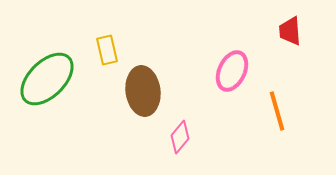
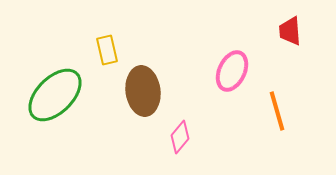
green ellipse: moved 8 px right, 16 px down
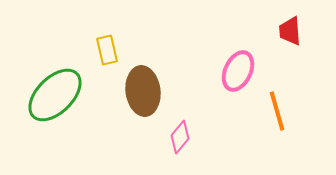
pink ellipse: moved 6 px right
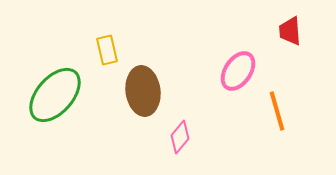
pink ellipse: rotated 9 degrees clockwise
green ellipse: rotated 4 degrees counterclockwise
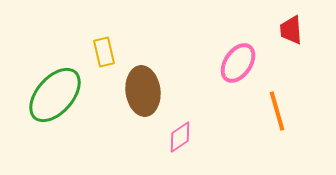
red trapezoid: moved 1 px right, 1 px up
yellow rectangle: moved 3 px left, 2 px down
pink ellipse: moved 8 px up
pink diamond: rotated 16 degrees clockwise
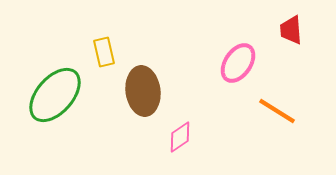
orange line: rotated 42 degrees counterclockwise
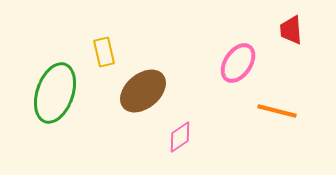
brown ellipse: rotated 57 degrees clockwise
green ellipse: moved 2 px up; rotated 22 degrees counterclockwise
orange line: rotated 18 degrees counterclockwise
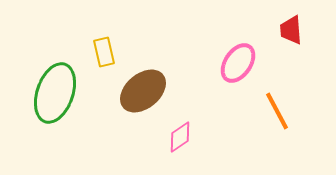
orange line: rotated 48 degrees clockwise
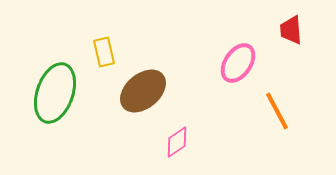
pink diamond: moved 3 px left, 5 px down
